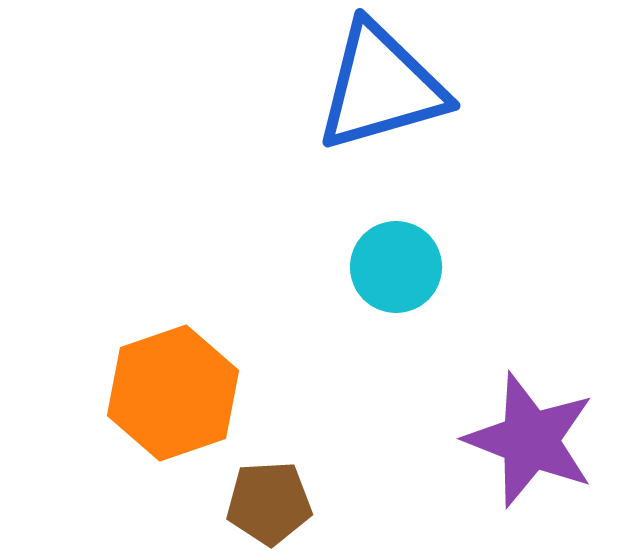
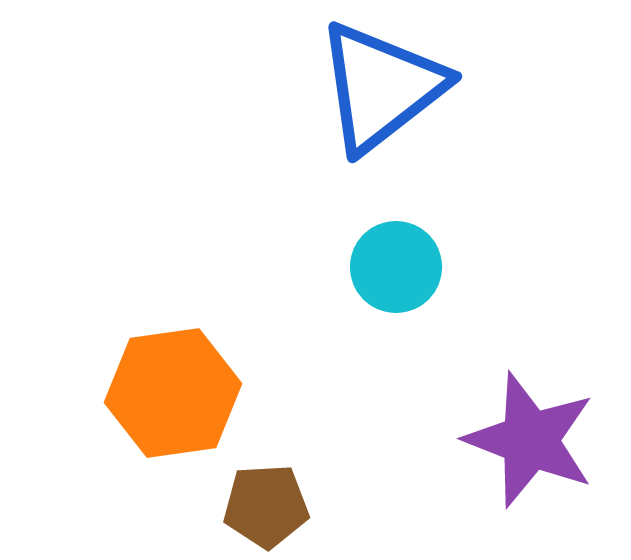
blue triangle: rotated 22 degrees counterclockwise
orange hexagon: rotated 11 degrees clockwise
brown pentagon: moved 3 px left, 3 px down
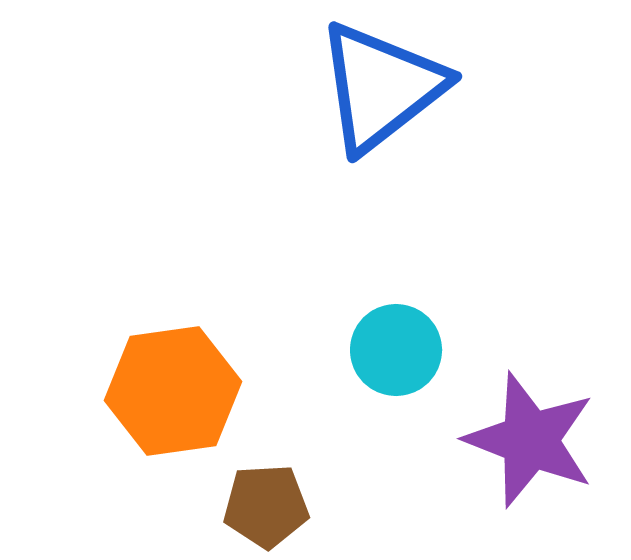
cyan circle: moved 83 px down
orange hexagon: moved 2 px up
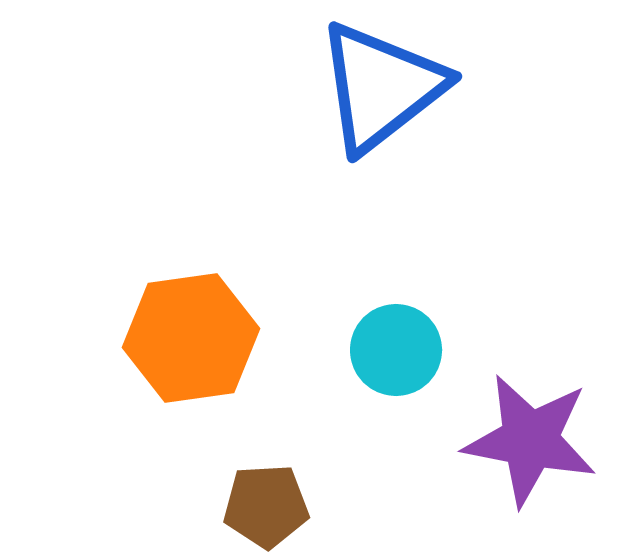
orange hexagon: moved 18 px right, 53 px up
purple star: rotated 10 degrees counterclockwise
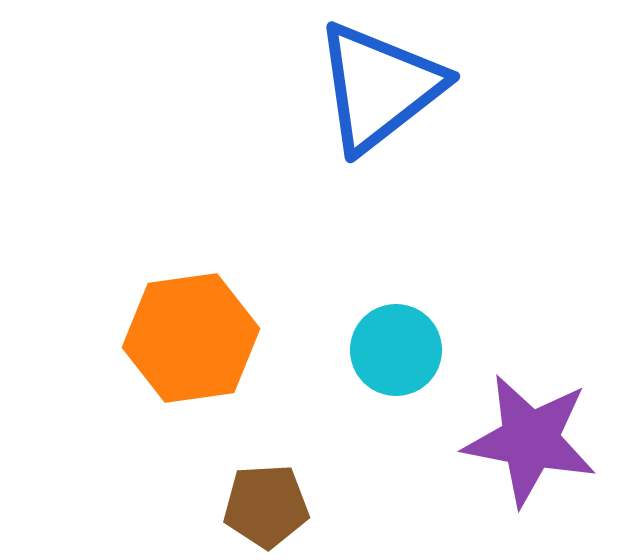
blue triangle: moved 2 px left
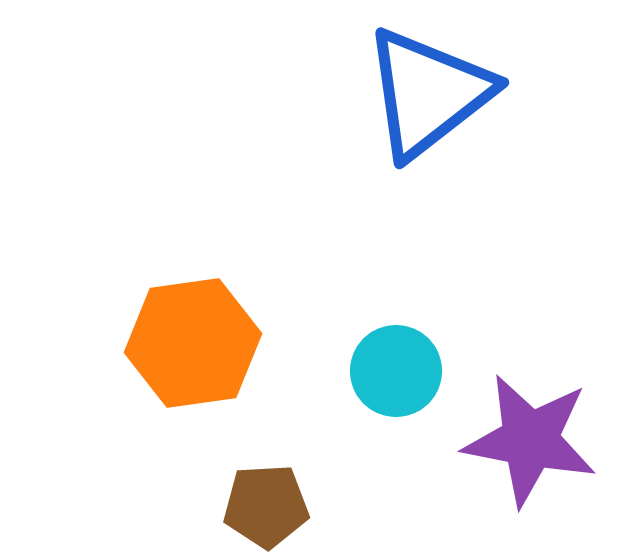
blue triangle: moved 49 px right, 6 px down
orange hexagon: moved 2 px right, 5 px down
cyan circle: moved 21 px down
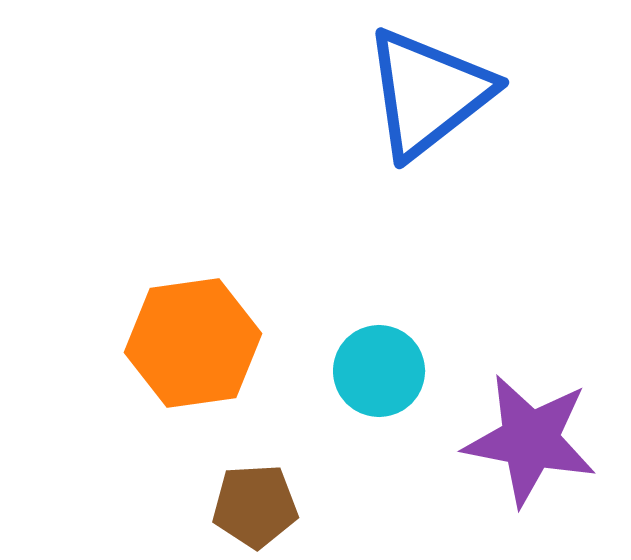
cyan circle: moved 17 px left
brown pentagon: moved 11 px left
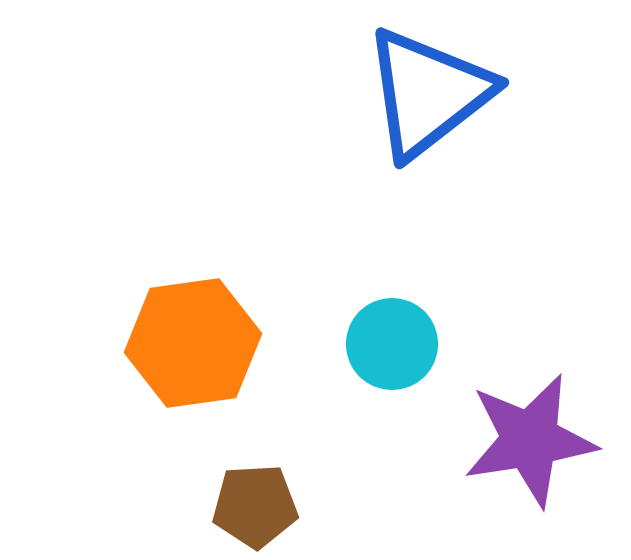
cyan circle: moved 13 px right, 27 px up
purple star: rotated 20 degrees counterclockwise
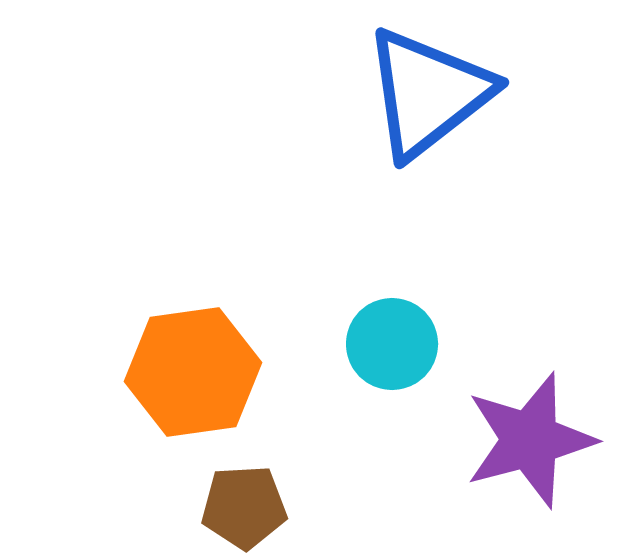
orange hexagon: moved 29 px down
purple star: rotated 6 degrees counterclockwise
brown pentagon: moved 11 px left, 1 px down
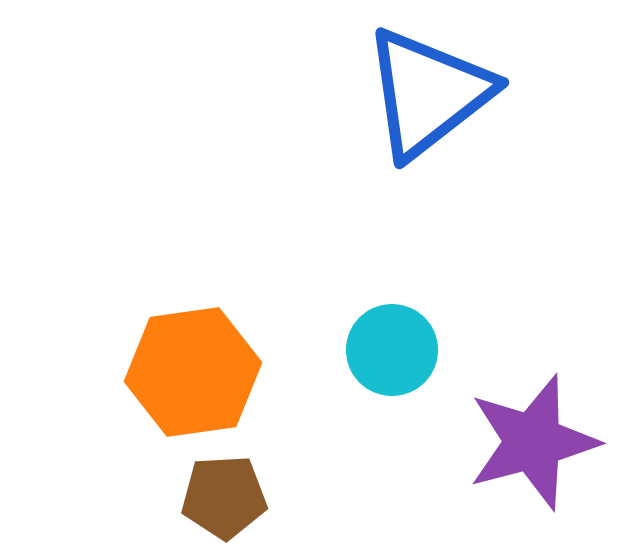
cyan circle: moved 6 px down
purple star: moved 3 px right, 2 px down
brown pentagon: moved 20 px left, 10 px up
